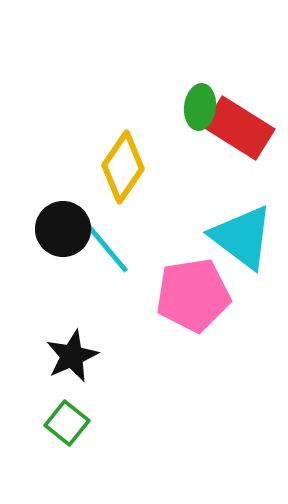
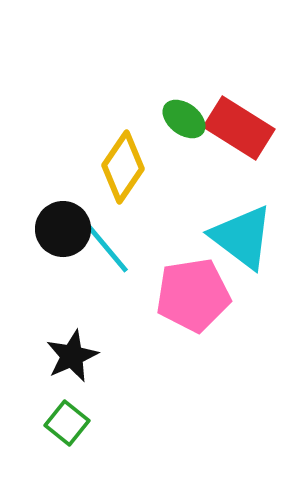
green ellipse: moved 16 px left, 12 px down; rotated 60 degrees counterclockwise
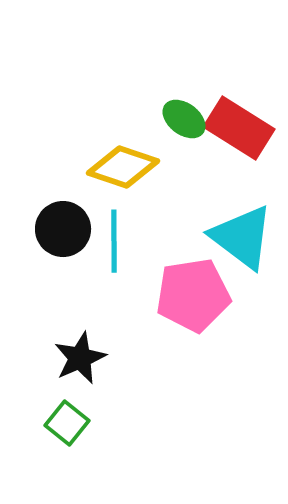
yellow diamond: rotated 74 degrees clockwise
cyan line: moved 8 px right, 6 px up; rotated 40 degrees clockwise
black star: moved 8 px right, 2 px down
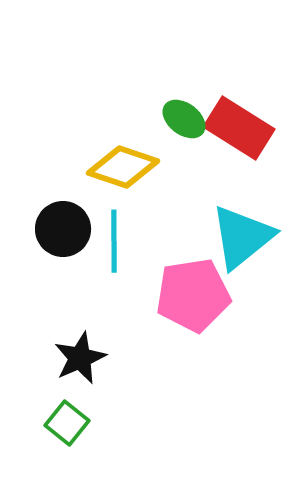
cyan triangle: rotated 44 degrees clockwise
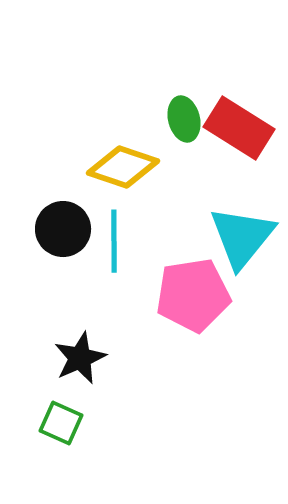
green ellipse: rotated 39 degrees clockwise
cyan triangle: rotated 12 degrees counterclockwise
green square: moved 6 px left; rotated 15 degrees counterclockwise
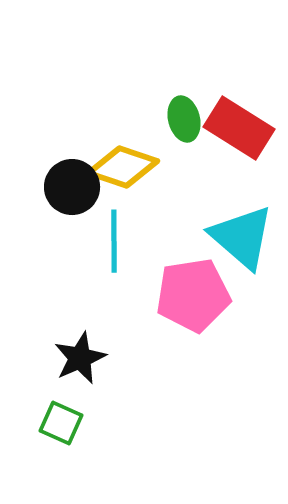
black circle: moved 9 px right, 42 px up
cyan triangle: rotated 28 degrees counterclockwise
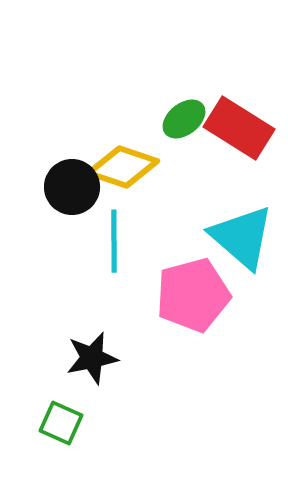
green ellipse: rotated 66 degrees clockwise
pink pentagon: rotated 6 degrees counterclockwise
black star: moved 12 px right; rotated 12 degrees clockwise
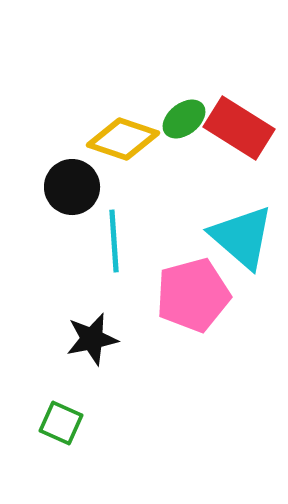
yellow diamond: moved 28 px up
cyan line: rotated 4 degrees counterclockwise
black star: moved 19 px up
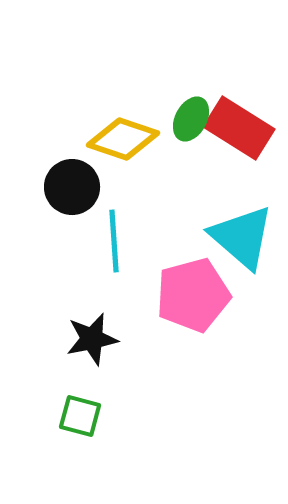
green ellipse: moved 7 px right; rotated 24 degrees counterclockwise
green square: moved 19 px right, 7 px up; rotated 9 degrees counterclockwise
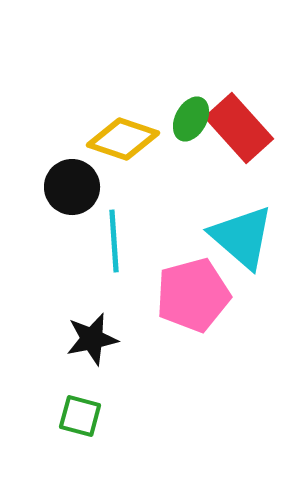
red rectangle: rotated 16 degrees clockwise
